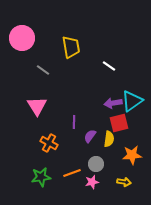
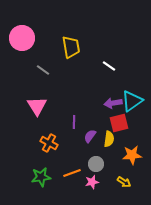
yellow arrow: rotated 24 degrees clockwise
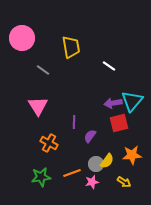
cyan triangle: rotated 15 degrees counterclockwise
pink triangle: moved 1 px right
yellow semicircle: moved 2 px left, 22 px down; rotated 28 degrees clockwise
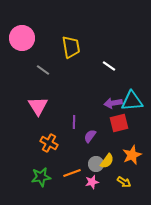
cyan triangle: rotated 45 degrees clockwise
orange star: rotated 18 degrees counterclockwise
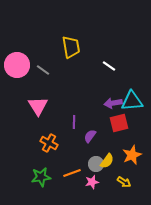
pink circle: moved 5 px left, 27 px down
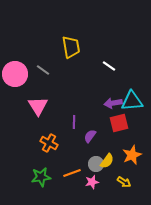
pink circle: moved 2 px left, 9 px down
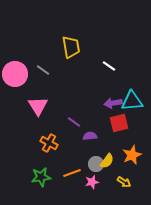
purple line: rotated 56 degrees counterclockwise
purple semicircle: rotated 48 degrees clockwise
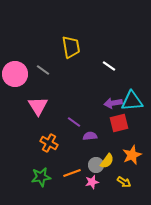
gray circle: moved 1 px down
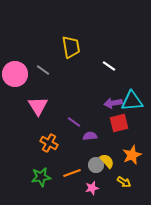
yellow semicircle: rotated 77 degrees counterclockwise
pink star: moved 6 px down
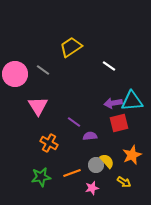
yellow trapezoid: rotated 115 degrees counterclockwise
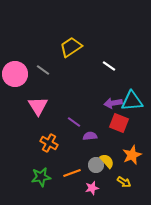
red square: rotated 36 degrees clockwise
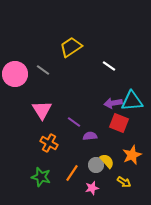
pink triangle: moved 4 px right, 4 px down
orange line: rotated 36 degrees counterclockwise
green star: rotated 24 degrees clockwise
